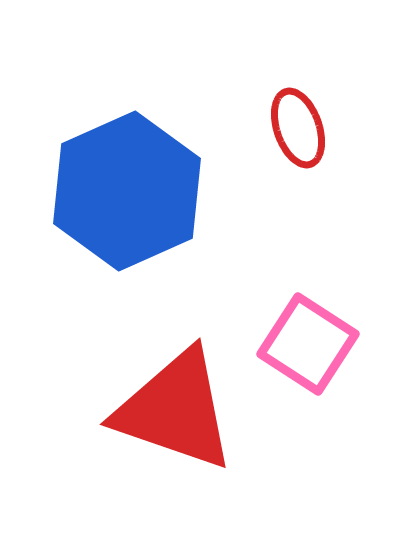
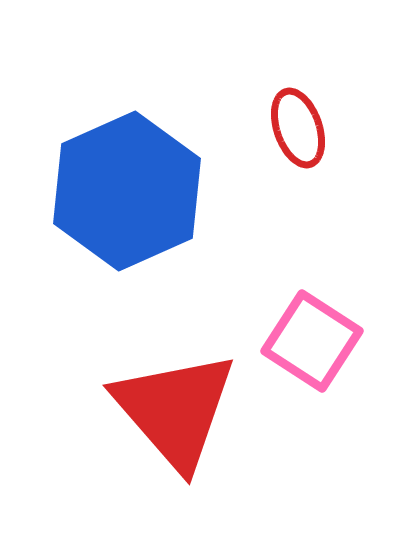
pink square: moved 4 px right, 3 px up
red triangle: rotated 30 degrees clockwise
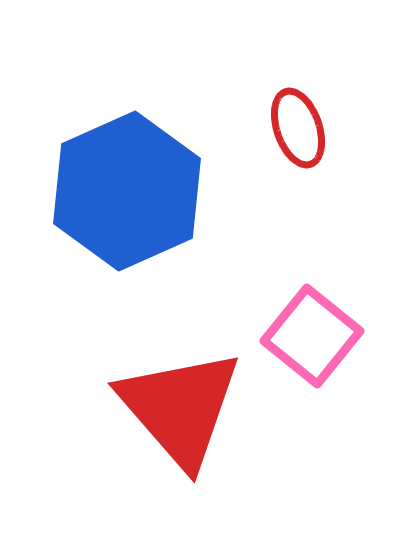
pink square: moved 5 px up; rotated 6 degrees clockwise
red triangle: moved 5 px right, 2 px up
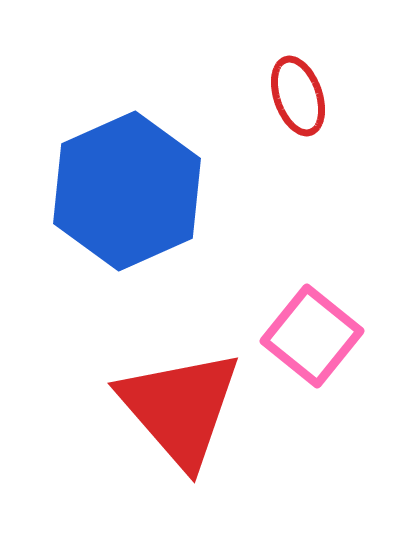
red ellipse: moved 32 px up
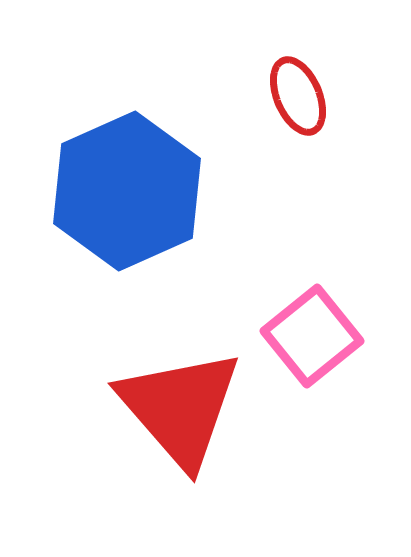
red ellipse: rotated 4 degrees counterclockwise
pink square: rotated 12 degrees clockwise
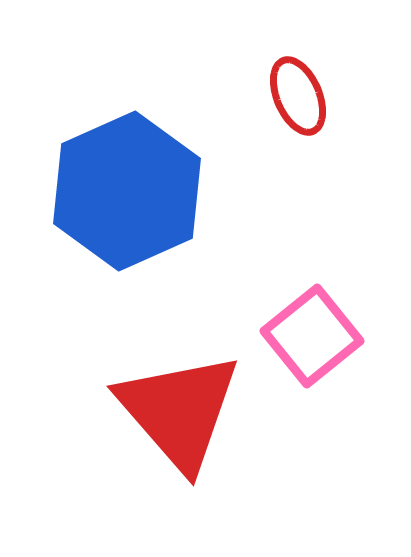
red triangle: moved 1 px left, 3 px down
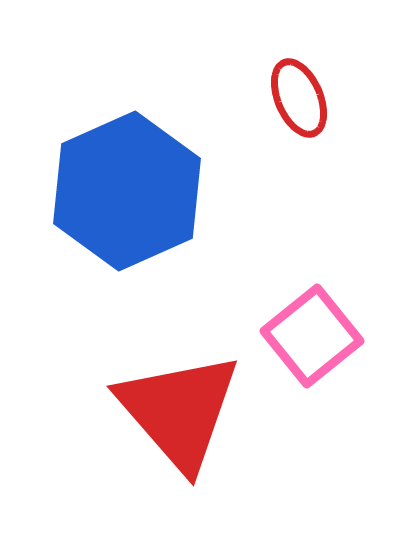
red ellipse: moved 1 px right, 2 px down
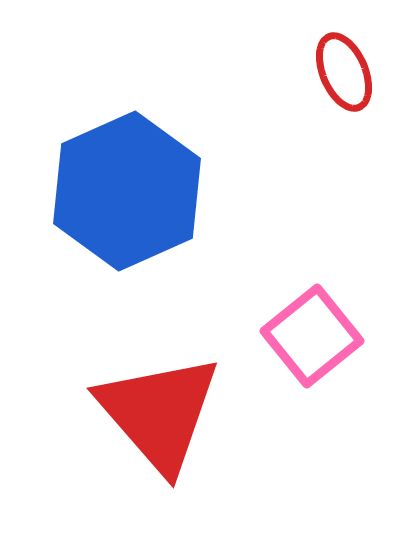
red ellipse: moved 45 px right, 26 px up
red triangle: moved 20 px left, 2 px down
